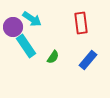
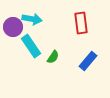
cyan arrow: rotated 24 degrees counterclockwise
cyan rectangle: moved 5 px right
blue rectangle: moved 1 px down
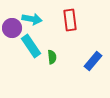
red rectangle: moved 11 px left, 3 px up
purple circle: moved 1 px left, 1 px down
green semicircle: moved 1 px left; rotated 40 degrees counterclockwise
blue rectangle: moved 5 px right
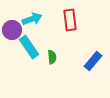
cyan arrow: rotated 30 degrees counterclockwise
purple circle: moved 2 px down
cyan rectangle: moved 2 px left, 1 px down
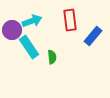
cyan arrow: moved 2 px down
blue rectangle: moved 25 px up
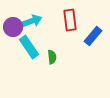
purple circle: moved 1 px right, 3 px up
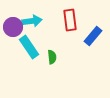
cyan arrow: rotated 12 degrees clockwise
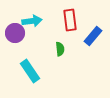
purple circle: moved 2 px right, 6 px down
cyan rectangle: moved 1 px right, 24 px down
green semicircle: moved 8 px right, 8 px up
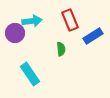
red rectangle: rotated 15 degrees counterclockwise
blue rectangle: rotated 18 degrees clockwise
green semicircle: moved 1 px right
cyan rectangle: moved 3 px down
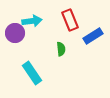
cyan rectangle: moved 2 px right, 1 px up
